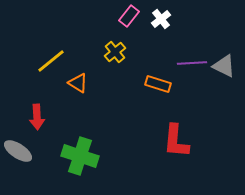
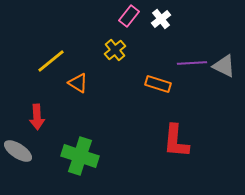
yellow cross: moved 2 px up
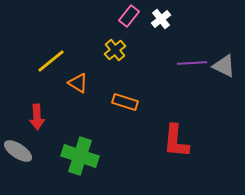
orange rectangle: moved 33 px left, 18 px down
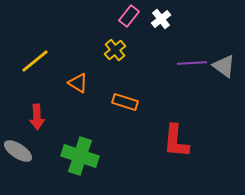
yellow line: moved 16 px left
gray triangle: rotated 10 degrees clockwise
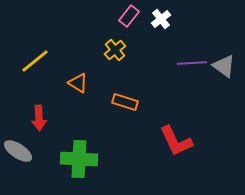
red arrow: moved 2 px right, 1 px down
red L-shape: rotated 30 degrees counterclockwise
green cross: moved 1 px left, 3 px down; rotated 15 degrees counterclockwise
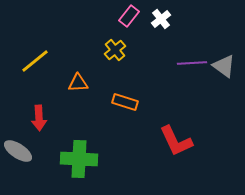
orange triangle: rotated 35 degrees counterclockwise
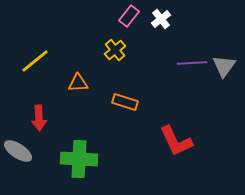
gray triangle: rotated 30 degrees clockwise
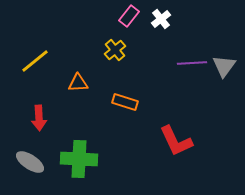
gray ellipse: moved 12 px right, 11 px down
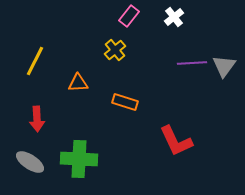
white cross: moved 13 px right, 2 px up
yellow line: rotated 24 degrees counterclockwise
red arrow: moved 2 px left, 1 px down
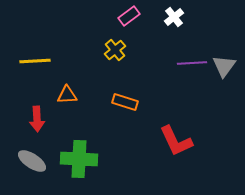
pink rectangle: rotated 15 degrees clockwise
yellow line: rotated 60 degrees clockwise
orange triangle: moved 11 px left, 12 px down
gray ellipse: moved 2 px right, 1 px up
